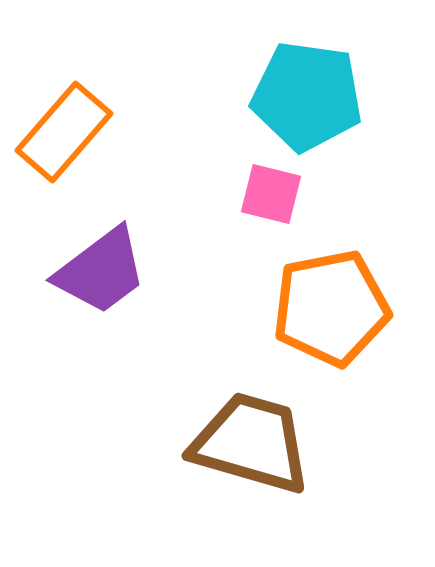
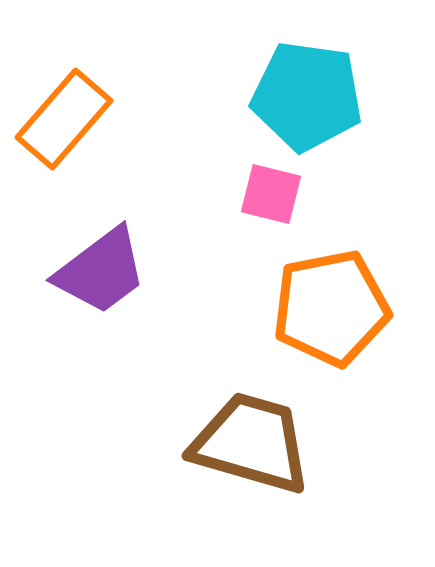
orange rectangle: moved 13 px up
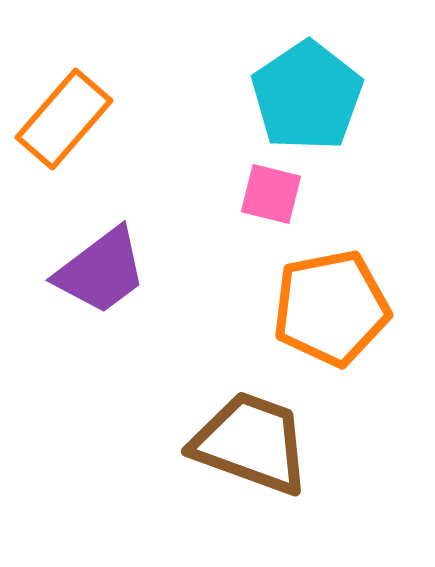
cyan pentagon: rotated 30 degrees clockwise
brown trapezoid: rotated 4 degrees clockwise
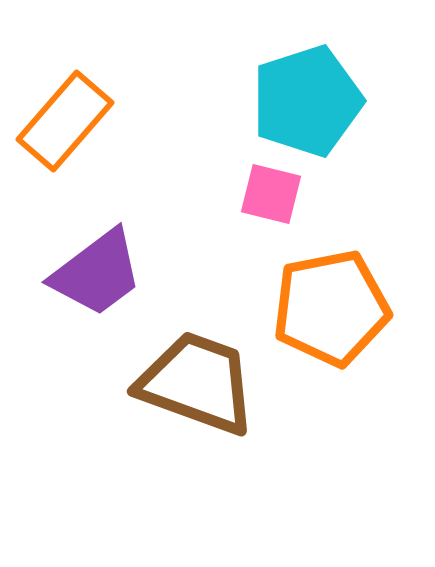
cyan pentagon: moved 5 px down; rotated 16 degrees clockwise
orange rectangle: moved 1 px right, 2 px down
purple trapezoid: moved 4 px left, 2 px down
brown trapezoid: moved 54 px left, 60 px up
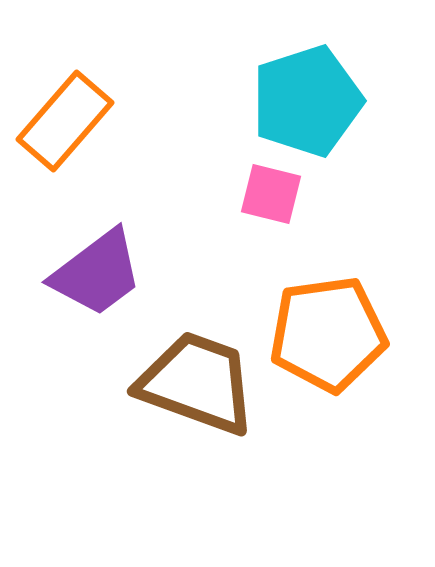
orange pentagon: moved 3 px left, 26 px down; rotated 3 degrees clockwise
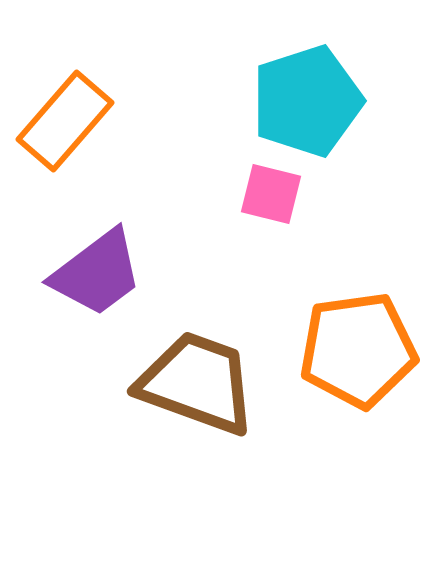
orange pentagon: moved 30 px right, 16 px down
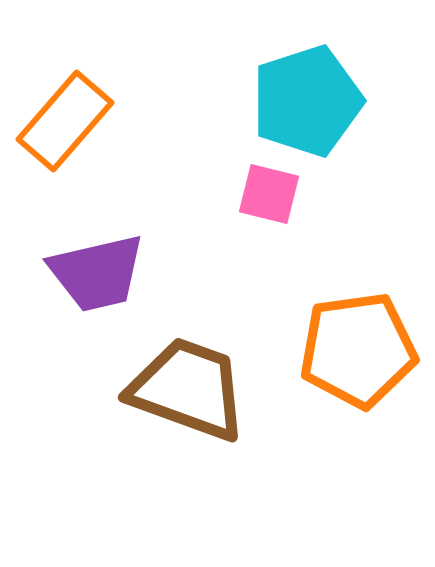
pink square: moved 2 px left
purple trapezoid: rotated 24 degrees clockwise
brown trapezoid: moved 9 px left, 6 px down
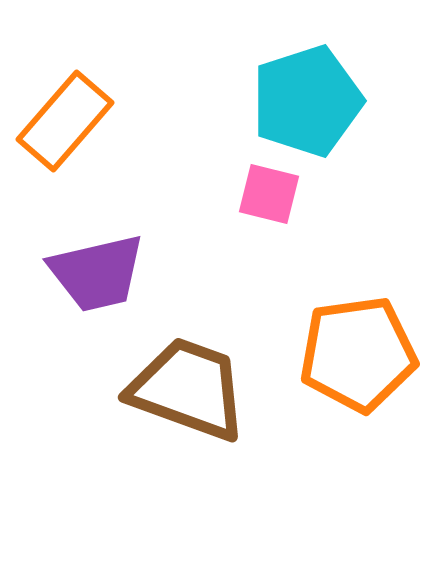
orange pentagon: moved 4 px down
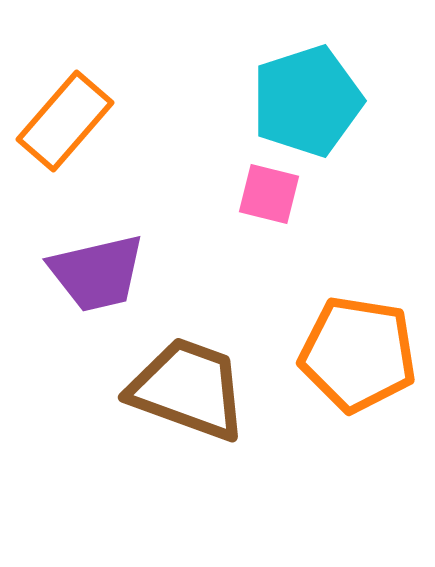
orange pentagon: rotated 17 degrees clockwise
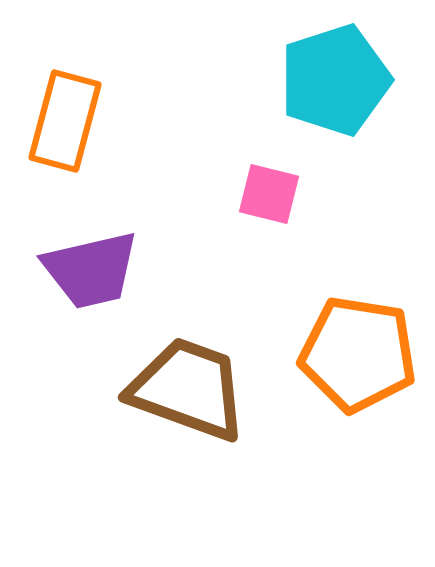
cyan pentagon: moved 28 px right, 21 px up
orange rectangle: rotated 26 degrees counterclockwise
purple trapezoid: moved 6 px left, 3 px up
